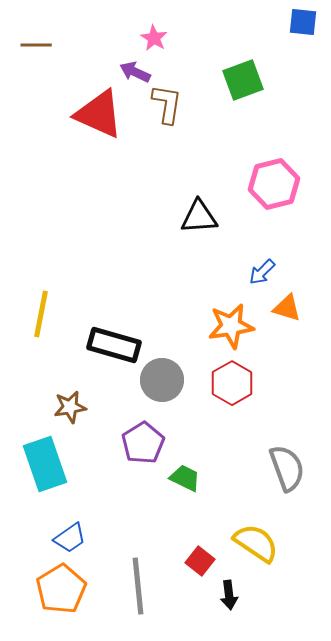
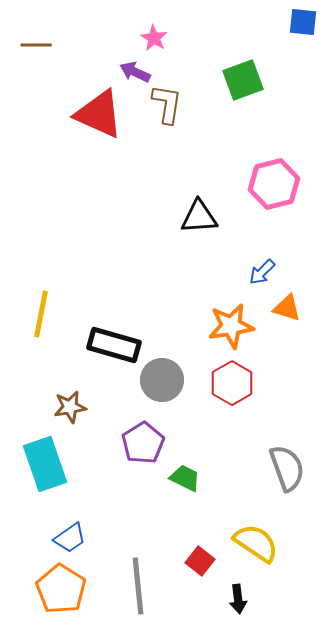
orange pentagon: rotated 9 degrees counterclockwise
black arrow: moved 9 px right, 4 px down
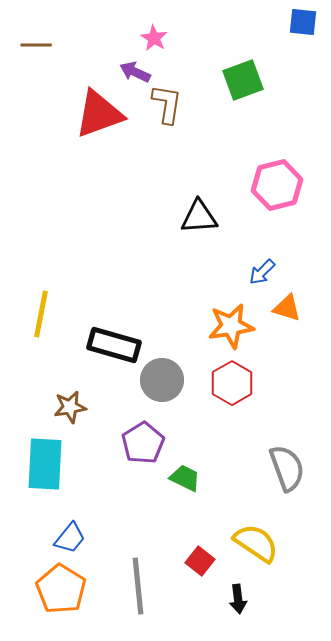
red triangle: rotated 44 degrees counterclockwise
pink hexagon: moved 3 px right, 1 px down
cyan rectangle: rotated 22 degrees clockwise
blue trapezoid: rotated 16 degrees counterclockwise
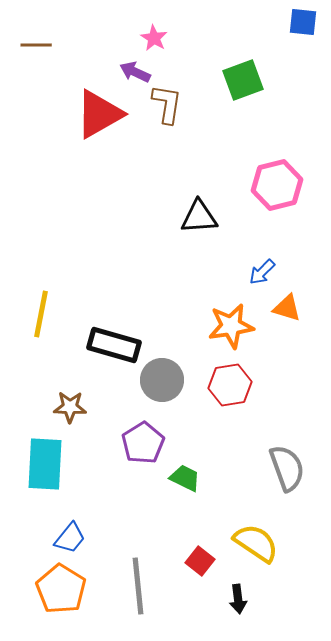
red triangle: rotated 10 degrees counterclockwise
red hexagon: moved 2 px left, 2 px down; rotated 21 degrees clockwise
brown star: rotated 12 degrees clockwise
